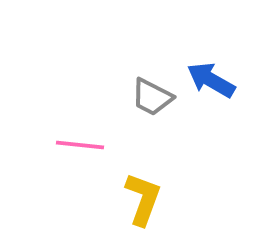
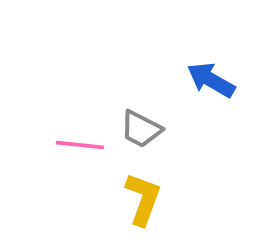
gray trapezoid: moved 11 px left, 32 px down
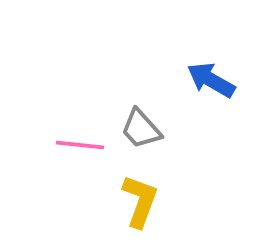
gray trapezoid: rotated 21 degrees clockwise
yellow L-shape: moved 3 px left, 2 px down
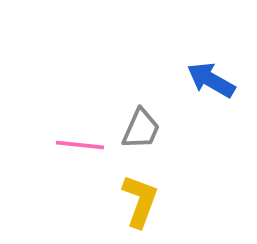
gray trapezoid: rotated 114 degrees counterclockwise
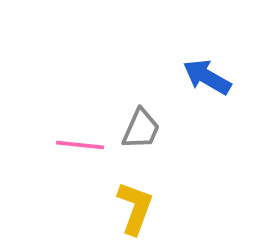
blue arrow: moved 4 px left, 3 px up
yellow L-shape: moved 5 px left, 7 px down
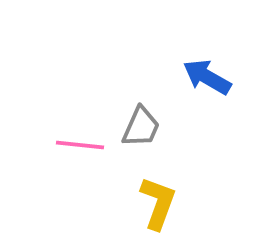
gray trapezoid: moved 2 px up
yellow L-shape: moved 23 px right, 5 px up
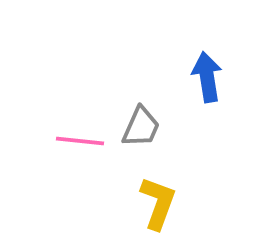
blue arrow: rotated 51 degrees clockwise
pink line: moved 4 px up
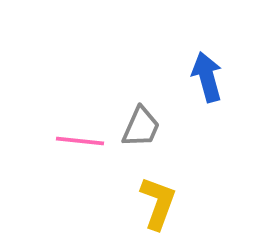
blue arrow: rotated 6 degrees counterclockwise
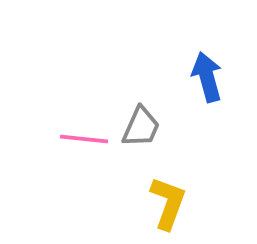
pink line: moved 4 px right, 2 px up
yellow L-shape: moved 10 px right
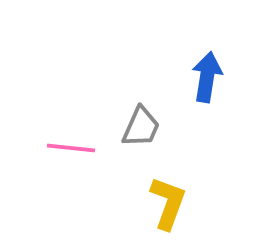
blue arrow: rotated 24 degrees clockwise
pink line: moved 13 px left, 9 px down
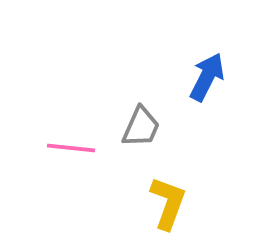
blue arrow: rotated 18 degrees clockwise
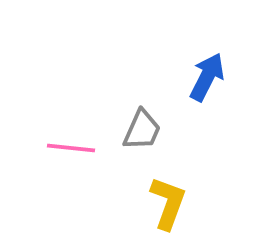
gray trapezoid: moved 1 px right, 3 px down
